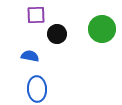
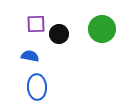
purple square: moved 9 px down
black circle: moved 2 px right
blue ellipse: moved 2 px up
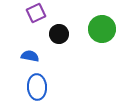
purple square: moved 11 px up; rotated 24 degrees counterclockwise
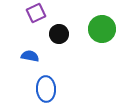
blue ellipse: moved 9 px right, 2 px down
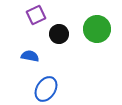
purple square: moved 2 px down
green circle: moved 5 px left
blue ellipse: rotated 35 degrees clockwise
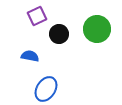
purple square: moved 1 px right, 1 px down
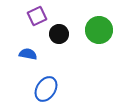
green circle: moved 2 px right, 1 px down
blue semicircle: moved 2 px left, 2 px up
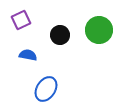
purple square: moved 16 px left, 4 px down
black circle: moved 1 px right, 1 px down
blue semicircle: moved 1 px down
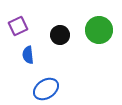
purple square: moved 3 px left, 6 px down
blue semicircle: rotated 108 degrees counterclockwise
blue ellipse: rotated 25 degrees clockwise
